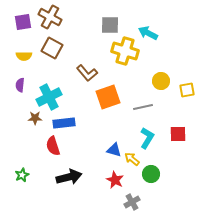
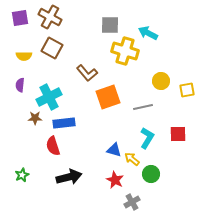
purple square: moved 3 px left, 4 px up
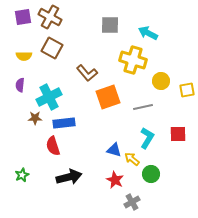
purple square: moved 3 px right, 1 px up
yellow cross: moved 8 px right, 9 px down
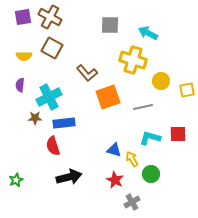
cyan L-shape: moved 3 px right; rotated 105 degrees counterclockwise
yellow arrow: rotated 21 degrees clockwise
green star: moved 6 px left, 5 px down
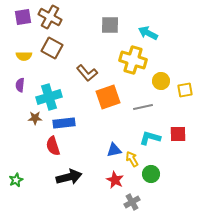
yellow square: moved 2 px left
cyan cross: rotated 10 degrees clockwise
blue triangle: rotated 28 degrees counterclockwise
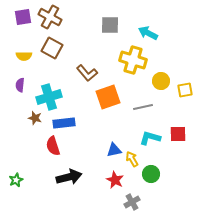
brown star: rotated 16 degrees clockwise
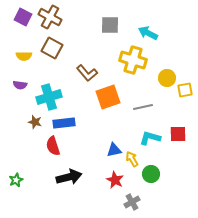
purple square: rotated 36 degrees clockwise
yellow circle: moved 6 px right, 3 px up
purple semicircle: rotated 88 degrees counterclockwise
brown star: moved 4 px down
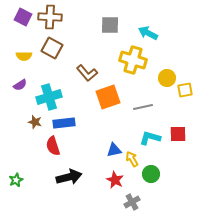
brown cross: rotated 25 degrees counterclockwise
purple semicircle: rotated 40 degrees counterclockwise
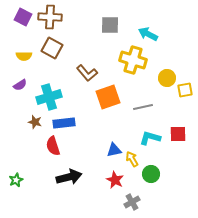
cyan arrow: moved 1 px down
